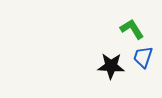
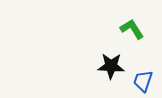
blue trapezoid: moved 24 px down
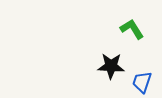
blue trapezoid: moved 1 px left, 1 px down
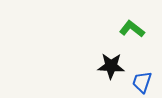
green L-shape: rotated 20 degrees counterclockwise
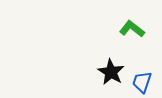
black star: moved 6 px down; rotated 28 degrees clockwise
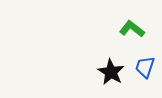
blue trapezoid: moved 3 px right, 15 px up
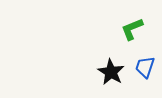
green L-shape: rotated 60 degrees counterclockwise
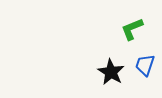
blue trapezoid: moved 2 px up
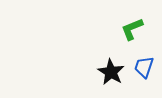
blue trapezoid: moved 1 px left, 2 px down
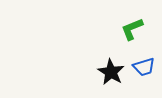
blue trapezoid: rotated 125 degrees counterclockwise
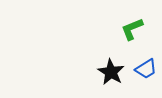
blue trapezoid: moved 2 px right, 2 px down; rotated 15 degrees counterclockwise
